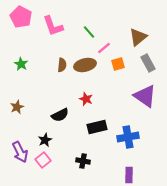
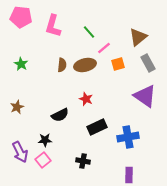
pink pentagon: rotated 20 degrees counterclockwise
pink L-shape: rotated 35 degrees clockwise
black rectangle: rotated 12 degrees counterclockwise
black star: rotated 24 degrees clockwise
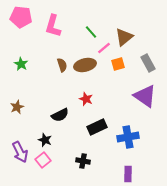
green line: moved 2 px right
brown triangle: moved 14 px left
brown semicircle: rotated 24 degrees counterclockwise
black star: rotated 24 degrees clockwise
purple rectangle: moved 1 px left, 1 px up
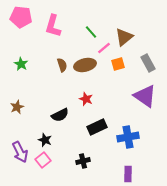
black cross: rotated 24 degrees counterclockwise
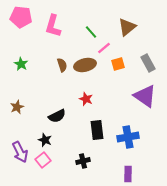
brown triangle: moved 3 px right, 10 px up
black semicircle: moved 3 px left, 1 px down
black rectangle: moved 3 px down; rotated 72 degrees counterclockwise
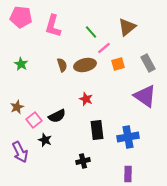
pink square: moved 9 px left, 40 px up
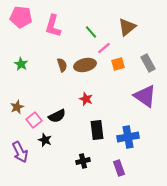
purple rectangle: moved 9 px left, 6 px up; rotated 21 degrees counterclockwise
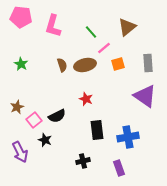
gray rectangle: rotated 24 degrees clockwise
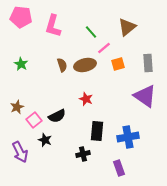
black rectangle: moved 1 px down; rotated 12 degrees clockwise
black cross: moved 7 px up
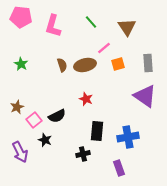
brown triangle: rotated 24 degrees counterclockwise
green line: moved 10 px up
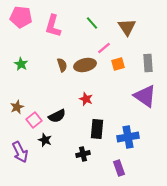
green line: moved 1 px right, 1 px down
black rectangle: moved 2 px up
